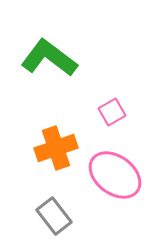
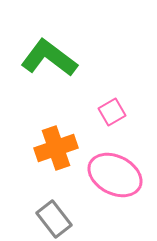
pink ellipse: rotated 10 degrees counterclockwise
gray rectangle: moved 3 px down
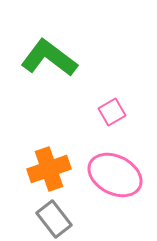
orange cross: moved 7 px left, 21 px down
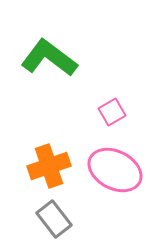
orange cross: moved 3 px up
pink ellipse: moved 5 px up
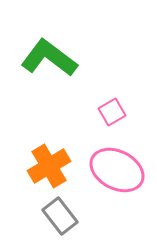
orange cross: rotated 12 degrees counterclockwise
pink ellipse: moved 2 px right
gray rectangle: moved 6 px right, 3 px up
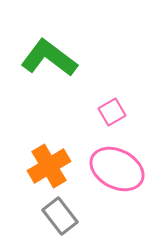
pink ellipse: moved 1 px up
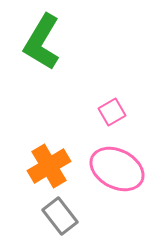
green L-shape: moved 7 px left, 16 px up; rotated 96 degrees counterclockwise
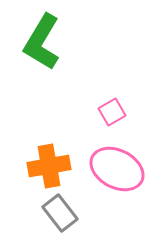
orange cross: rotated 21 degrees clockwise
gray rectangle: moved 3 px up
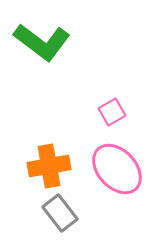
green L-shape: rotated 84 degrees counterclockwise
pink ellipse: rotated 20 degrees clockwise
